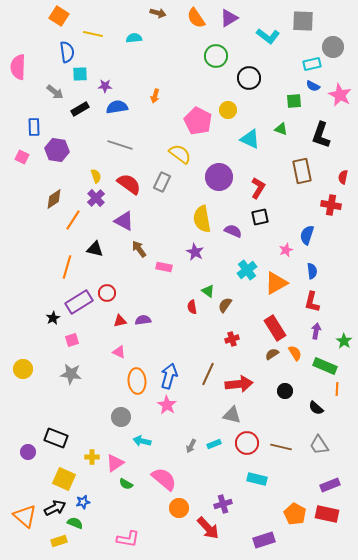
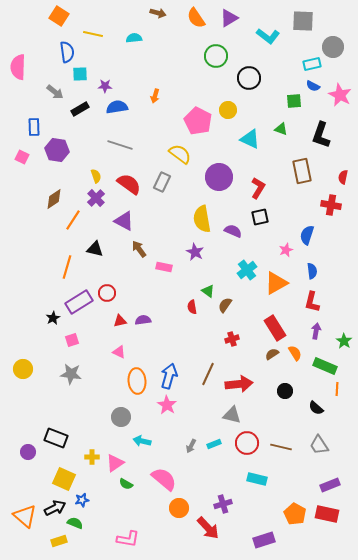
blue star at (83, 502): moved 1 px left, 2 px up
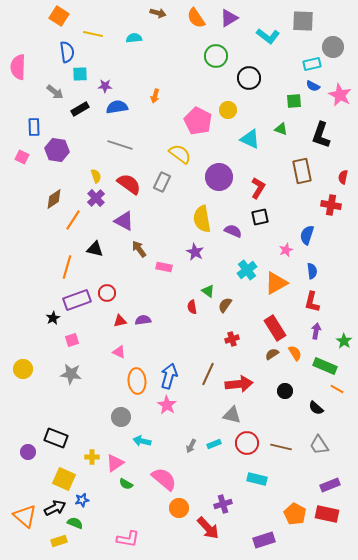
purple rectangle at (79, 302): moved 2 px left, 2 px up; rotated 12 degrees clockwise
orange line at (337, 389): rotated 64 degrees counterclockwise
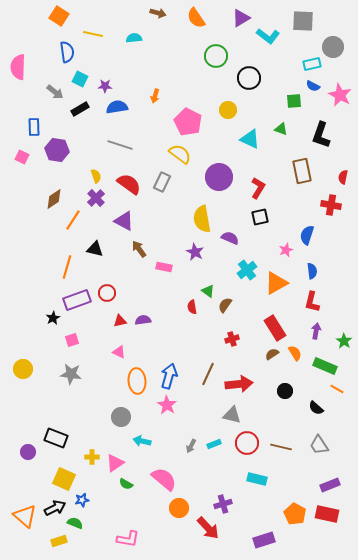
purple triangle at (229, 18): moved 12 px right
cyan square at (80, 74): moved 5 px down; rotated 28 degrees clockwise
pink pentagon at (198, 121): moved 10 px left, 1 px down
purple semicircle at (233, 231): moved 3 px left, 7 px down
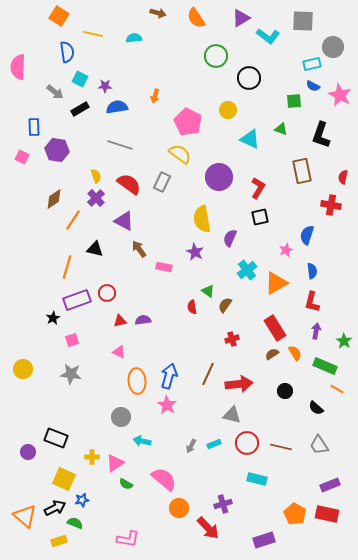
purple semicircle at (230, 238): rotated 90 degrees counterclockwise
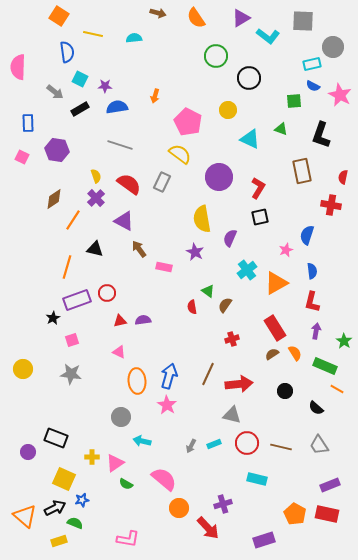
blue rectangle at (34, 127): moved 6 px left, 4 px up
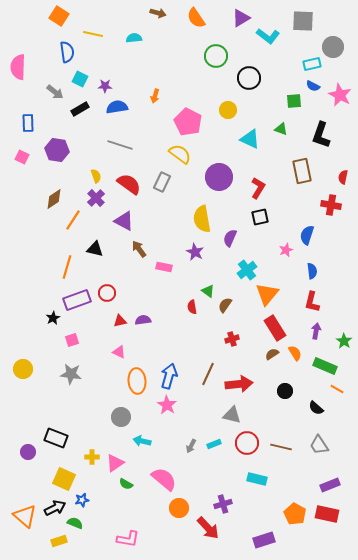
orange triangle at (276, 283): moved 9 px left, 11 px down; rotated 20 degrees counterclockwise
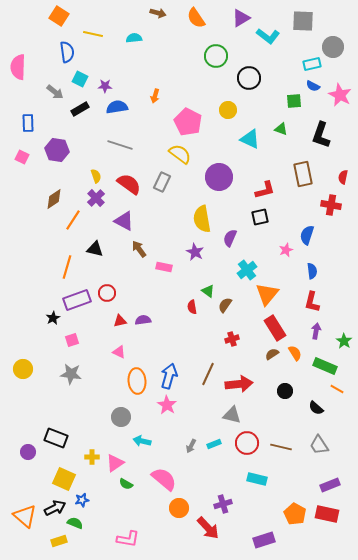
brown rectangle at (302, 171): moved 1 px right, 3 px down
red L-shape at (258, 188): moved 7 px right, 2 px down; rotated 45 degrees clockwise
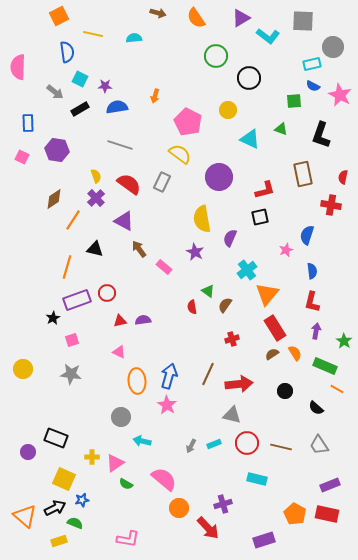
orange square at (59, 16): rotated 30 degrees clockwise
pink rectangle at (164, 267): rotated 28 degrees clockwise
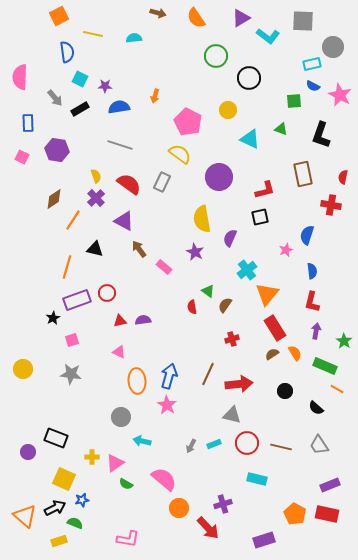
pink semicircle at (18, 67): moved 2 px right, 10 px down
gray arrow at (55, 92): moved 6 px down; rotated 12 degrees clockwise
blue semicircle at (117, 107): moved 2 px right
